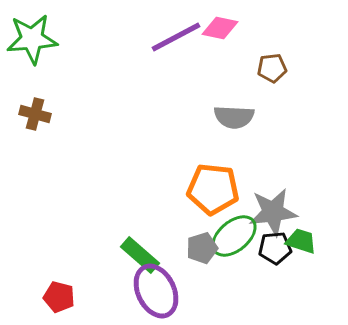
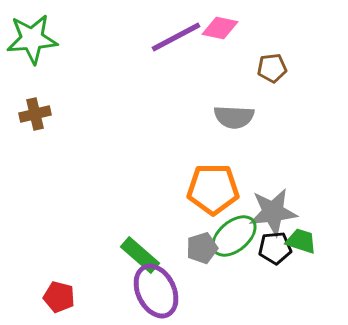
brown cross: rotated 28 degrees counterclockwise
orange pentagon: rotated 6 degrees counterclockwise
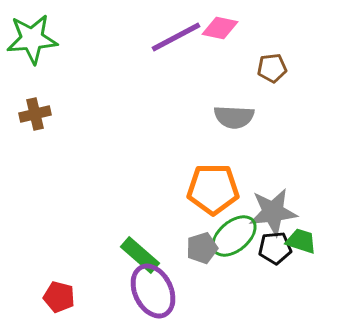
purple ellipse: moved 3 px left
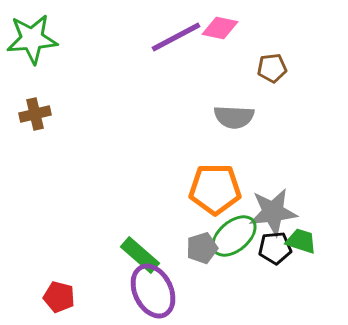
orange pentagon: moved 2 px right
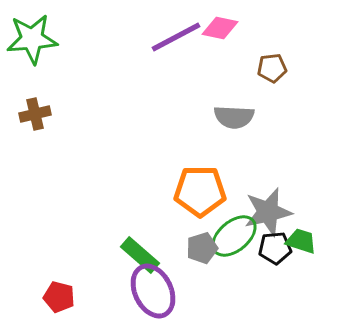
orange pentagon: moved 15 px left, 2 px down
gray star: moved 5 px left; rotated 6 degrees counterclockwise
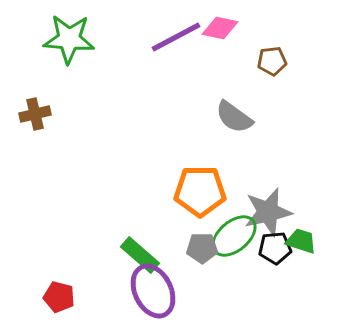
green star: moved 37 px right; rotated 9 degrees clockwise
brown pentagon: moved 7 px up
gray semicircle: rotated 33 degrees clockwise
gray pentagon: rotated 16 degrees clockwise
